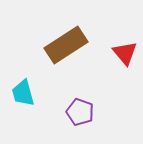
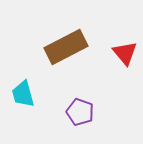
brown rectangle: moved 2 px down; rotated 6 degrees clockwise
cyan trapezoid: moved 1 px down
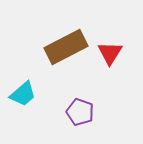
red triangle: moved 15 px left; rotated 12 degrees clockwise
cyan trapezoid: rotated 116 degrees counterclockwise
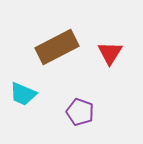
brown rectangle: moved 9 px left
cyan trapezoid: rotated 64 degrees clockwise
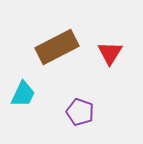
cyan trapezoid: rotated 88 degrees counterclockwise
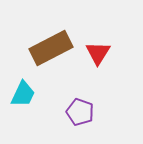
brown rectangle: moved 6 px left, 1 px down
red triangle: moved 12 px left
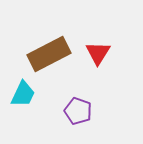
brown rectangle: moved 2 px left, 6 px down
purple pentagon: moved 2 px left, 1 px up
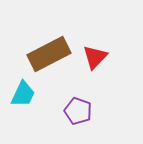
red triangle: moved 3 px left, 4 px down; rotated 12 degrees clockwise
